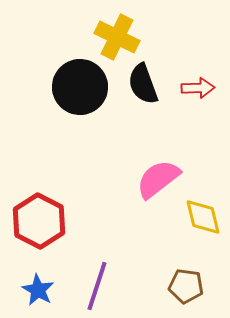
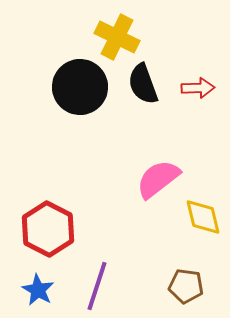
red hexagon: moved 9 px right, 8 px down
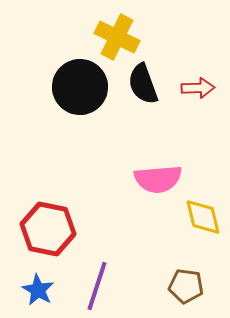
pink semicircle: rotated 147 degrees counterclockwise
red hexagon: rotated 16 degrees counterclockwise
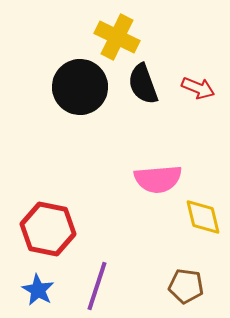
red arrow: rotated 24 degrees clockwise
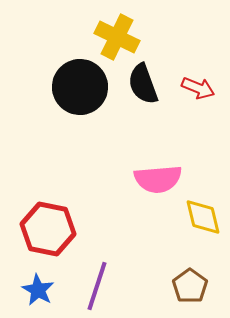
brown pentagon: moved 4 px right; rotated 28 degrees clockwise
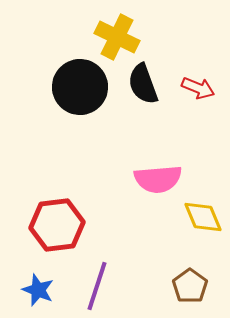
yellow diamond: rotated 9 degrees counterclockwise
red hexagon: moved 9 px right, 4 px up; rotated 18 degrees counterclockwise
blue star: rotated 8 degrees counterclockwise
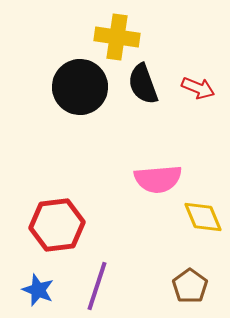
yellow cross: rotated 18 degrees counterclockwise
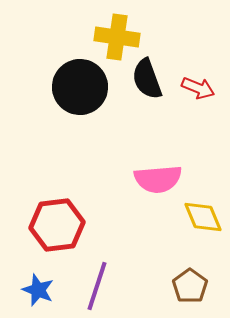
black semicircle: moved 4 px right, 5 px up
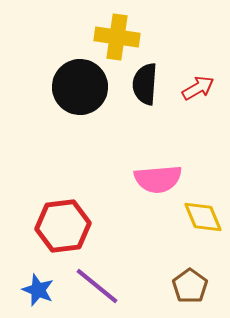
black semicircle: moved 2 px left, 5 px down; rotated 24 degrees clockwise
red arrow: rotated 52 degrees counterclockwise
red hexagon: moved 6 px right, 1 px down
purple line: rotated 69 degrees counterclockwise
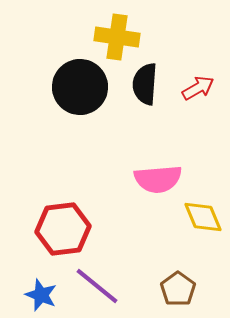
red hexagon: moved 3 px down
brown pentagon: moved 12 px left, 3 px down
blue star: moved 3 px right, 5 px down
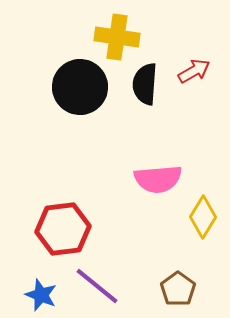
red arrow: moved 4 px left, 17 px up
yellow diamond: rotated 54 degrees clockwise
